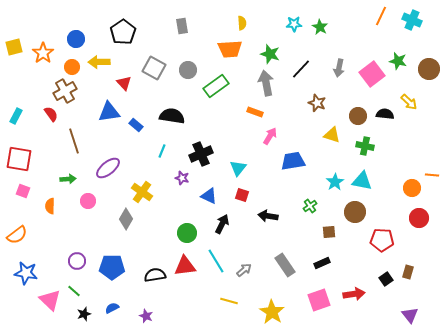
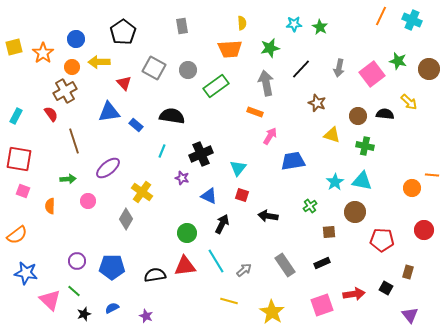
green star at (270, 54): moved 6 px up; rotated 30 degrees counterclockwise
red circle at (419, 218): moved 5 px right, 12 px down
black square at (386, 279): moved 9 px down; rotated 24 degrees counterclockwise
pink square at (319, 300): moved 3 px right, 5 px down
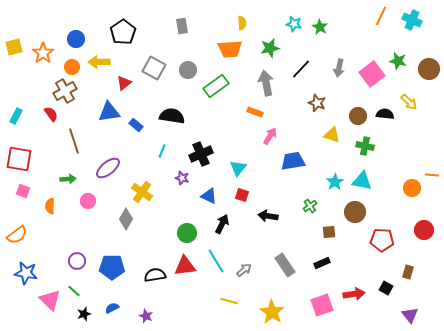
cyan star at (294, 24): rotated 14 degrees clockwise
red triangle at (124, 83): rotated 35 degrees clockwise
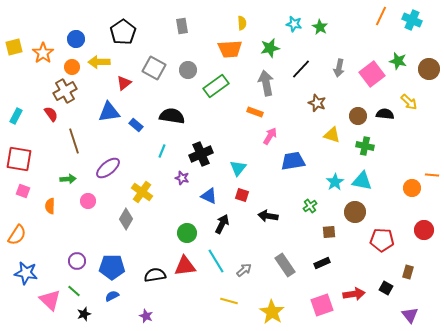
orange semicircle at (17, 235): rotated 20 degrees counterclockwise
blue semicircle at (112, 308): moved 12 px up
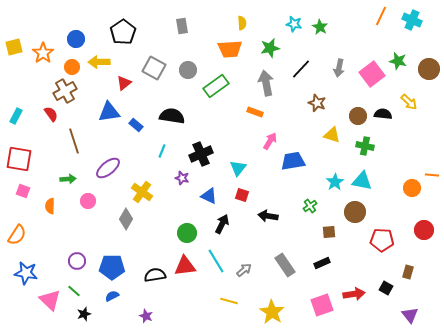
black semicircle at (385, 114): moved 2 px left
pink arrow at (270, 136): moved 5 px down
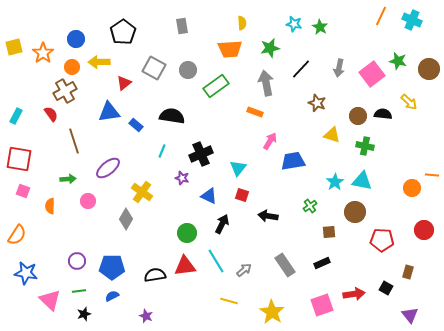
green line at (74, 291): moved 5 px right; rotated 48 degrees counterclockwise
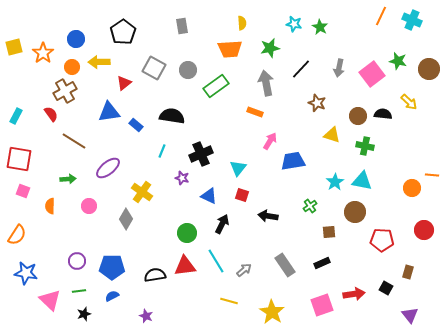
brown line at (74, 141): rotated 40 degrees counterclockwise
pink circle at (88, 201): moved 1 px right, 5 px down
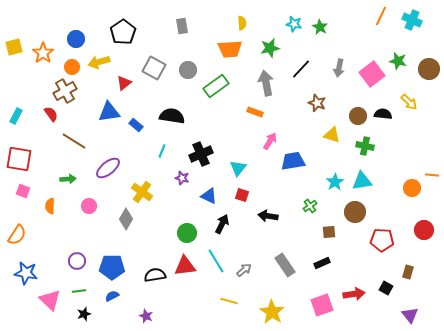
yellow arrow at (99, 62): rotated 15 degrees counterclockwise
cyan triangle at (362, 181): rotated 20 degrees counterclockwise
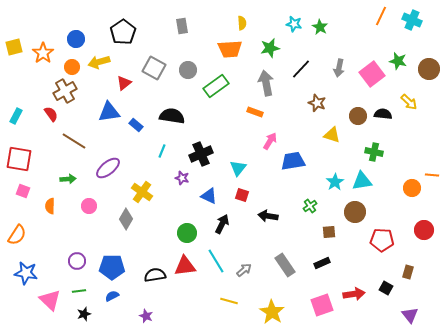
green cross at (365, 146): moved 9 px right, 6 px down
